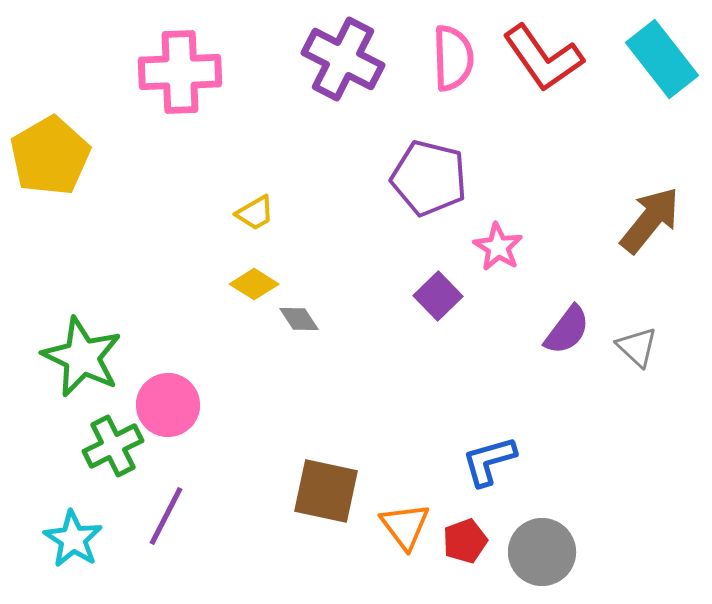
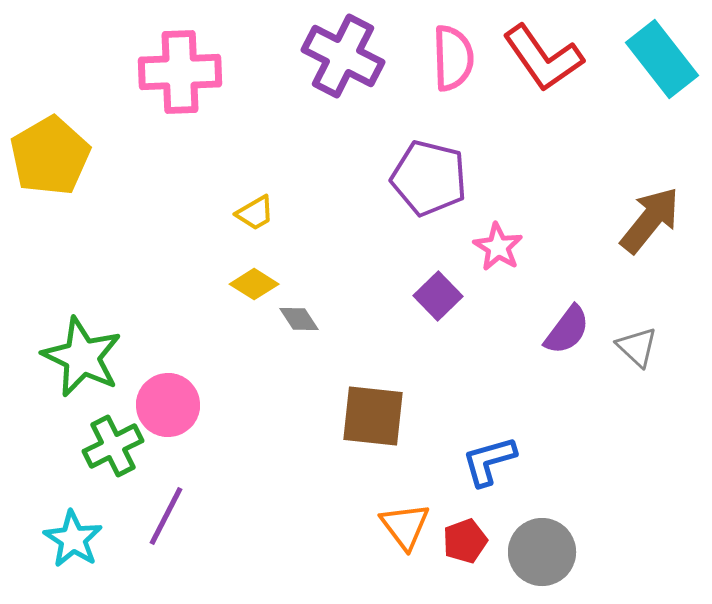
purple cross: moved 3 px up
brown square: moved 47 px right, 75 px up; rotated 6 degrees counterclockwise
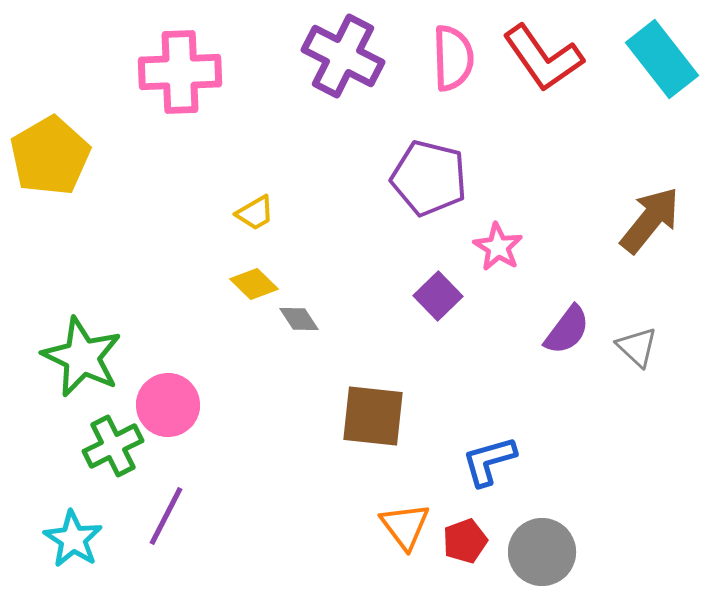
yellow diamond: rotated 12 degrees clockwise
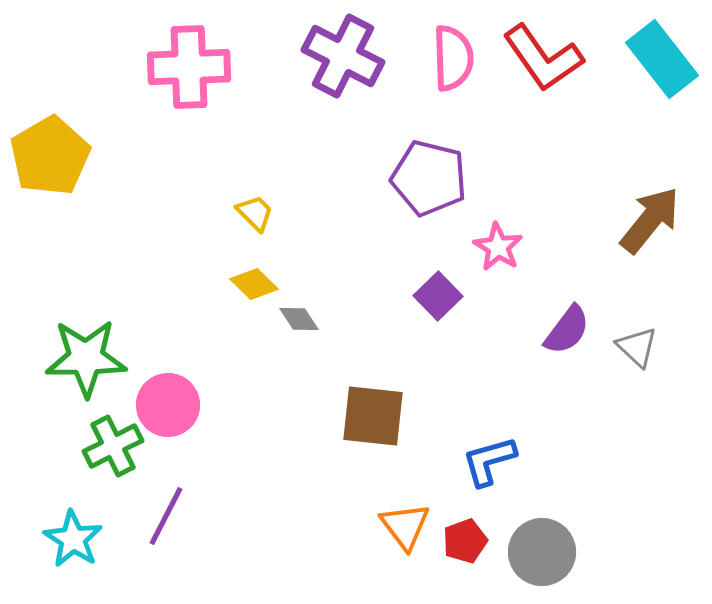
pink cross: moved 9 px right, 5 px up
yellow trapezoid: rotated 105 degrees counterclockwise
green star: moved 4 px right, 1 px down; rotated 26 degrees counterclockwise
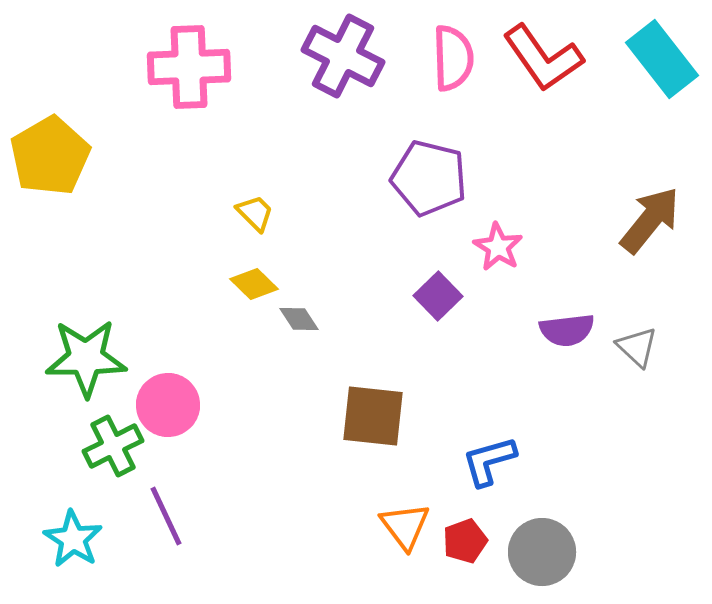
purple semicircle: rotated 46 degrees clockwise
purple line: rotated 52 degrees counterclockwise
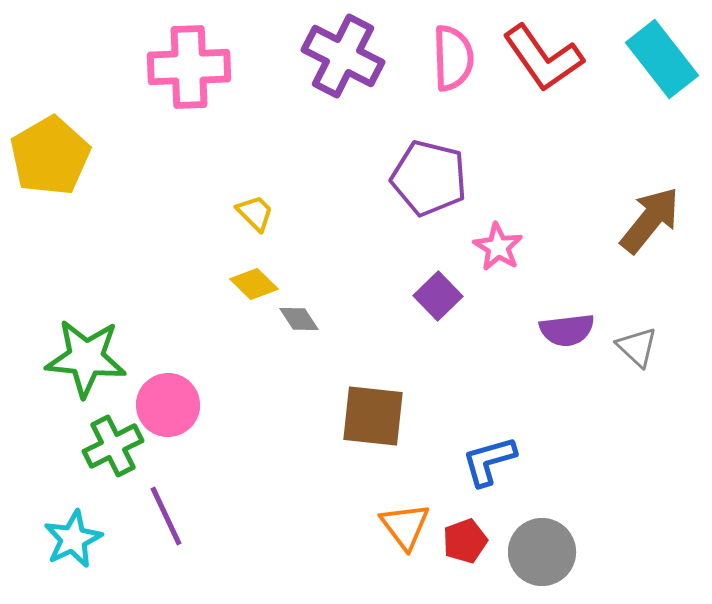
green star: rotated 6 degrees clockwise
cyan star: rotated 14 degrees clockwise
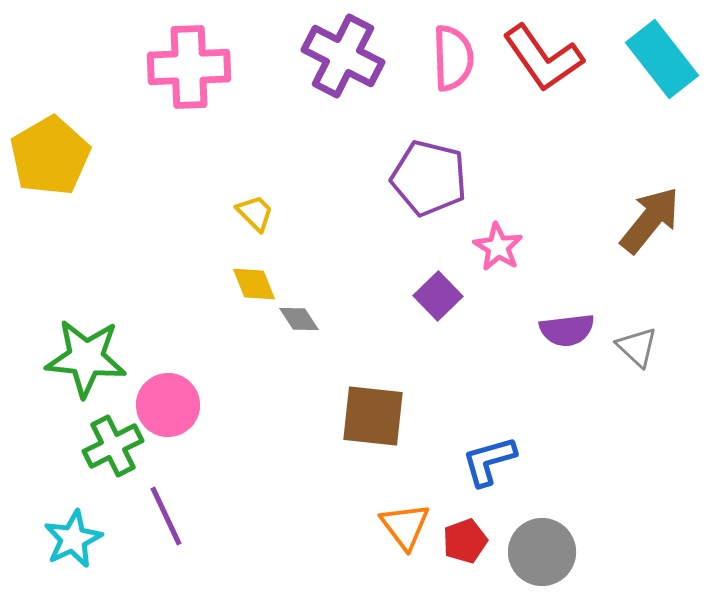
yellow diamond: rotated 24 degrees clockwise
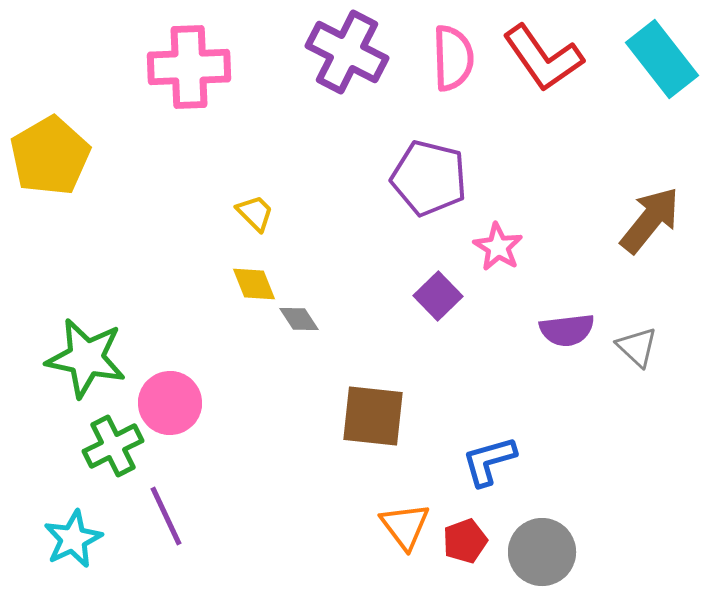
purple cross: moved 4 px right, 4 px up
green star: rotated 6 degrees clockwise
pink circle: moved 2 px right, 2 px up
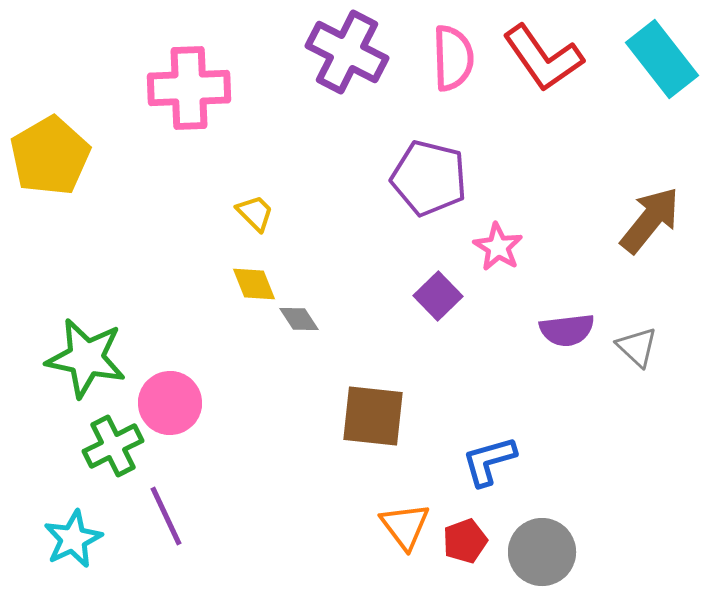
pink cross: moved 21 px down
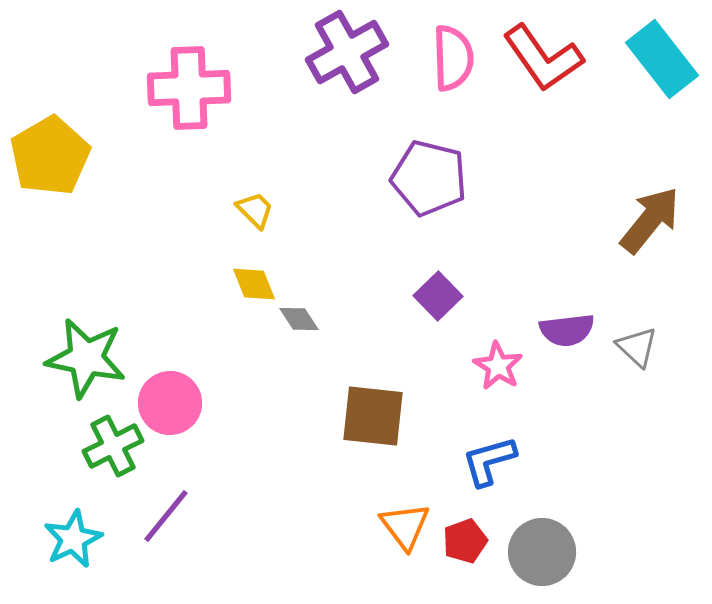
purple cross: rotated 34 degrees clockwise
yellow trapezoid: moved 3 px up
pink star: moved 119 px down
purple line: rotated 64 degrees clockwise
